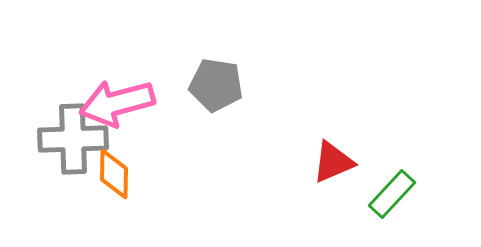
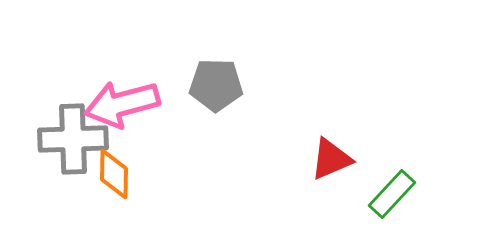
gray pentagon: rotated 8 degrees counterclockwise
pink arrow: moved 5 px right, 1 px down
red triangle: moved 2 px left, 3 px up
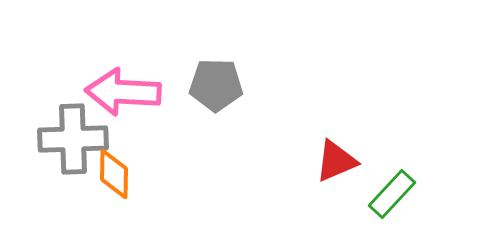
pink arrow: moved 1 px right, 12 px up; rotated 18 degrees clockwise
red triangle: moved 5 px right, 2 px down
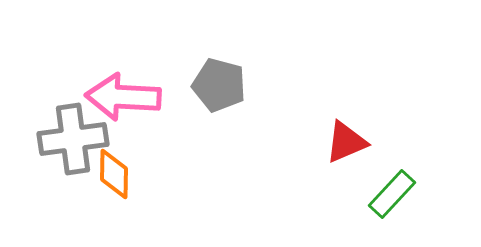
gray pentagon: moved 3 px right; rotated 14 degrees clockwise
pink arrow: moved 5 px down
gray cross: rotated 6 degrees counterclockwise
red triangle: moved 10 px right, 19 px up
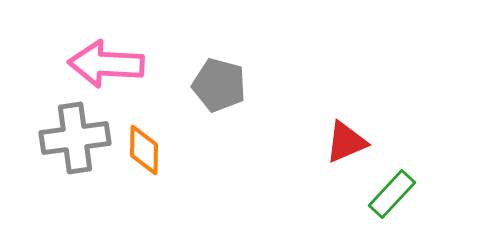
pink arrow: moved 17 px left, 33 px up
gray cross: moved 2 px right, 1 px up
orange diamond: moved 30 px right, 24 px up
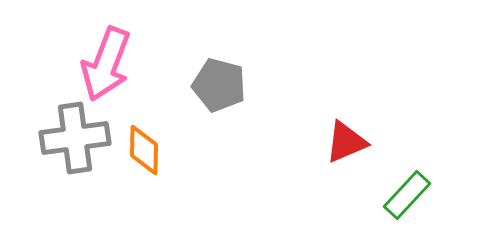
pink arrow: rotated 72 degrees counterclockwise
green rectangle: moved 15 px right, 1 px down
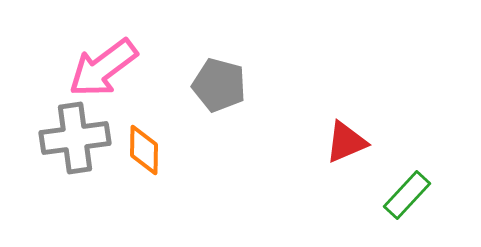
pink arrow: moved 3 px left, 4 px down; rotated 32 degrees clockwise
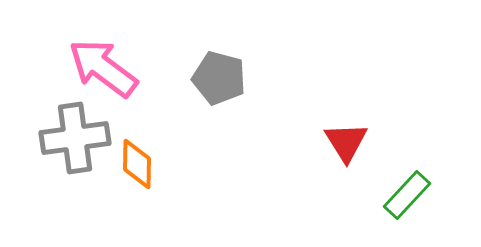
pink arrow: rotated 74 degrees clockwise
gray pentagon: moved 7 px up
red triangle: rotated 39 degrees counterclockwise
orange diamond: moved 7 px left, 14 px down
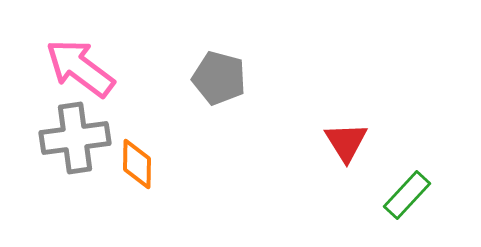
pink arrow: moved 23 px left
